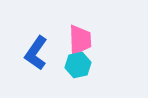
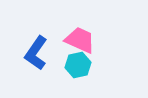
pink trapezoid: rotated 64 degrees counterclockwise
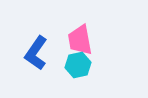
pink trapezoid: rotated 124 degrees counterclockwise
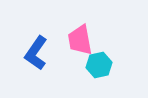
cyan hexagon: moved 21 px right
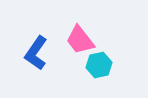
pink trapezoid: rotated 28 degrees counterclockwise
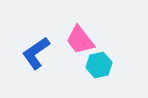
blue L-shape: rotated 20 degrees clockwise
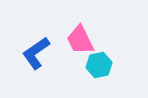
pink trapezoid: rotated 12 degrees clockwise
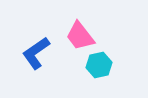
pink trapezoid: moved 4 px up; rotated 12 degrees counterclockwise
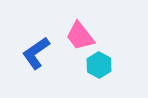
cyan hexagon: rotated 20 degrees counterclockwise
